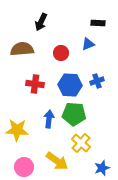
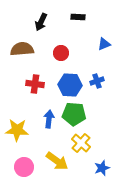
black rectangle: moved 20 px left, 6 px up
blue triangle: moved 16 px right
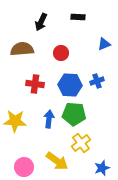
yellow star: moved 2 px left, 9 px up
yellow cross: rotated 12 degrees clockwise
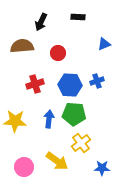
brown semicircle: moved 3 px up
red circle: moved 3 px left
red cross: rotated 24 degrees counterclockwise
blue star: rotated 21 degrees clockwise
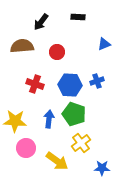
black arrow: rotated 12 degrees clockwise
red circle: moved 1 px left, 1 px up
red cross: rotated 36 degrees clockwise
green pentagon: rotated 15 degrees clockwise
pink circle: moved 2 px right, 19 px up
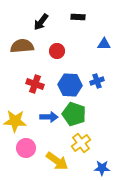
blue triangle: rotated 24 degrees clockwise
red circle: moved 1 px up
blue arrow: moved 2 px up; rotated 84 degrees clockwise
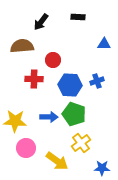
red circle: moved 4 px left, 9 px down
red cross: moved 1 px left, 5 px up; rotated 18 degrees counterclockwise
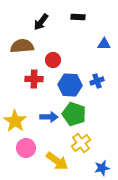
yellow star: rotated 30 degrees clockwise
blue star: rotated 14 degrees counterclockwise
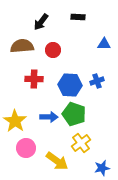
red circle: moved 10 px up
